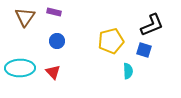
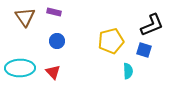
brown triangle: rotated 10 degrees counterclockwise
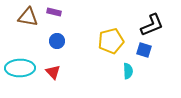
brown triangle: moved 3 px right; rotated 45 degrees counterclockwise
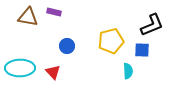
blue circle: moved 10 px right, 5 px down
blue square: moved 2 px left; rotated 14 degrees counterclockwise
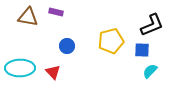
purple rectangle: moved 2 px right
cyan semicircle: moved 22 px right; rotated 133 degrees counterclockwise
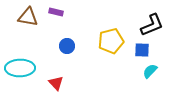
red triangle: moved 3 px right, 11 px down
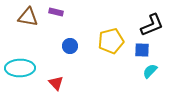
blue circle: moved 3 px right
